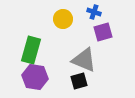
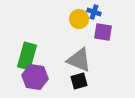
yellow circle: moved 16 px right
purple square: rotated 24 degrees clockwise
green rectangle: moved 4 px left, 6 px down
gray triangle: moved 5 px left
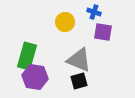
yellow circle: moved 14 px left, 3 px down
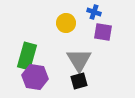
yellow circle: moved 1 px right, 1 px down
gray triangle: rotated 36 degrees clockwise
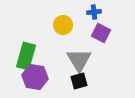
blue cross: rotated 24 degrees counterclockwise
yellow circle: moved 3 px left, 2 px down
purple square: moved 2 px left, 1 px down; rotated 18 degrees clockwise
green rectangle: moved 1 px left
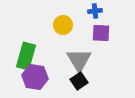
blue cross: moved 1 px right, 1 px up
purple square: rotated 24 degrees counterclockwise
black square: rotated 18 degrees counterclockwise
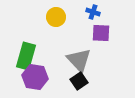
blue cross: moved 2 px left, 1 px down; rotated 24 degrees clockwise
yellow circle: moved 7 px left, 8 px up
gray triangle: rotated 12 degrees counterclockwise
